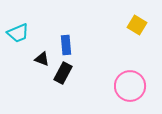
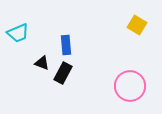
black triangle: moved 4 px down
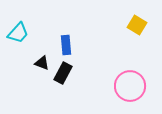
cyan trapezoid: rotated 25 degrees counterclockwise
